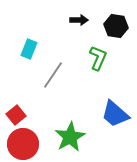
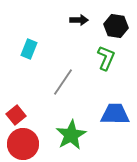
green L-shape: moved 8 px right
gray line: moved 10 px right, 7 px down
blue trapezoid: rotated 140 degrees clockwise
green star: moved 1 px right, 2 px up
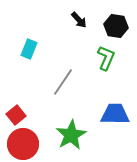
black arrow: rotated 48 degrees clockwise
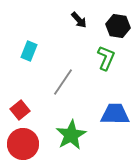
black hexagon: moved 2 px right
cyan rectangle: moved 2 px down
red square: moved 4 px right, 5 px up
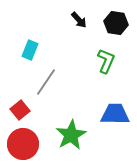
black hexagon: moved 2 px left, 3 px up
cyan rectangle: moved 1 px right, 1 px up
green L-shape: moved 3 px down
gray line: moved 17 px left
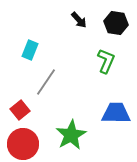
blue trapezoid: moved 1 px right, 1 px up
